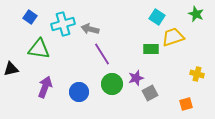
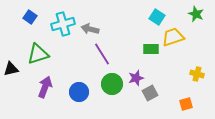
green triangle: moved 1 px left, 5 px down; rotated 25 degrees counterclockwise
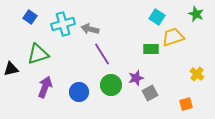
yellow cross: rotated 24 degrees clockwise
green circle: moved 1 px left, 1 px down
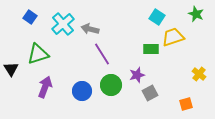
cyan cross: rotated 25 degrees counterclockwise
black triangle: rotated 49 degrees counterclockwise
yellow cross: moved 2 px right
purple star: moved 1 px right, 3 px up
blue circle: moved 3 px right, 1 px up
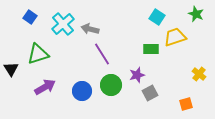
yellow trapezoid: moved 2 px right
purple arrow: rotated 40 degrees clockwise
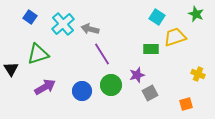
yellow cross: moved 1 px left; rotated 16 degrees counterclockwise
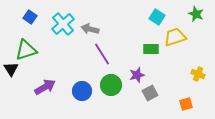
green triangle: moved 12 px left, 4 px up
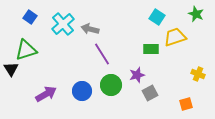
purple arrow: moved 1 px right, 7 px down
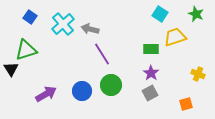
cyan square: moved 3 px right, 3 px up
purple star: moved 14 px right, 2 px up; rotated 21 degrees counterclockwise
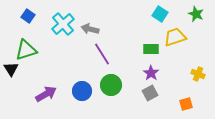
blue square: moved 2 px left, 1 px up
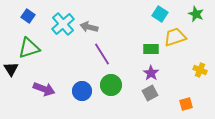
gray arrow: moved 1 px left, 2 px up
green triangle: moved 3 px right, 2 px up
yellow cross: moved 2 px right, 4 px up
purple arrow: moved 2 px left, 5 px up; rotated 50 degrees clockwise
